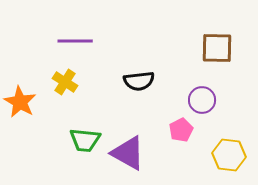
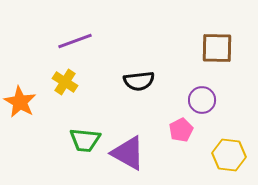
purple line: rotated 20 degrees counterclockwise
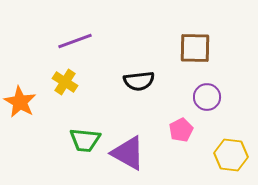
brown square: moved 22 px left
purple circle: moved 5 px right, 3 px up
yellow hexagon: moved 2 px right
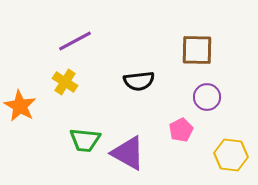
purple line: rotated 8 degrees counterclockwise
brown square: moved 2 px right, 2 px down
orange star: moved 4 px down
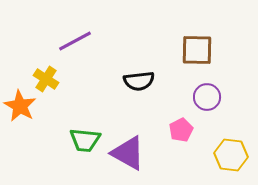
yellow cross: moved 19 px left, 3 px up
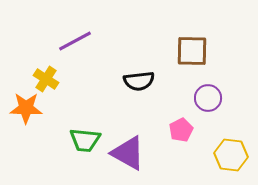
brown square: moved 5 px left, 1 px down
purple circle: moved 1 px right, 1 px down
orange star: moved 6 px right, 2 px down; rotated 28 degrees counterclockwise
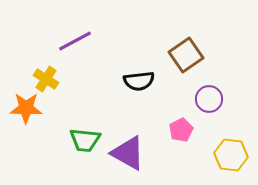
brown square: moved 6 px left, 4 px down; rotated 36 degrees counterclockwise
purple circle: moved 1 px right, 1 px down
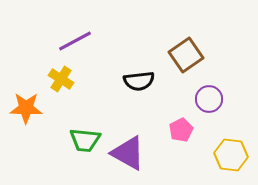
yellow cross: moved 15 px right
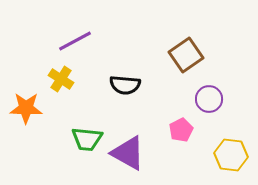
black semicircle: moved 14 px left, 4 px down; rotated 12 degrees clockwise
green trapezoid: moved 2 px right, 1 px up
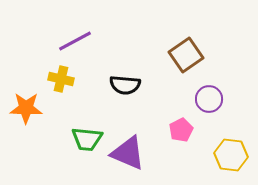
yellow cross: rotated 20 degrees counterclockwise
purple triangle: rotated 6 degrees counterclockwise
